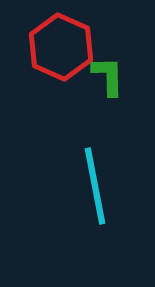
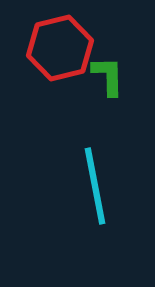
red hexagon: moved 1 px left, 1 px down; rotated 22 degrees clockwise
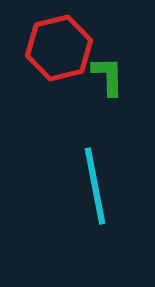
red hexagon: moved 1 px left
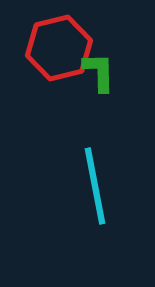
green L-shape: moved 9 px left, 4 px up
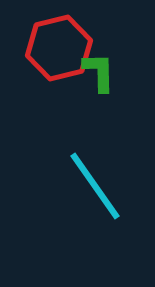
cyan line: rotated 24 degrees counterclockwise
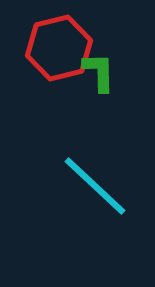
cyan line: rotated 12 degrees counterclockwise
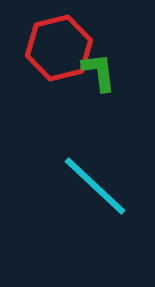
green L-shape: rotated 6 degrees counterclockwise
